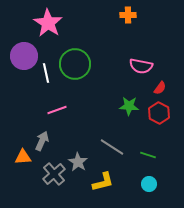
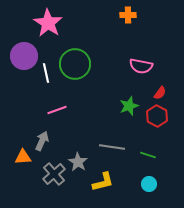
red semicircle: moved 5 px down
green star: rotated 24 degrees counterclockwise
red hexagon: moved 2 px left, 3 px down
gray line: rotated 25 degrees counterclockwise
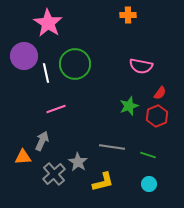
pink line: moved 1 px left, 1 px up
red hexagon: rotated 10 degrees clockwise
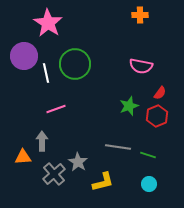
orange cross: moved 12 px right
gray arrow: rotated 24 degrees counterclockwise
gray line: moved 6 px right
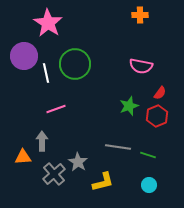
cyan circle: moved 1 px down
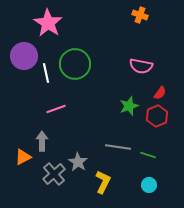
orange cross: rotated 21 degrees clockwise
orange triangle: rotated 24 degrees counterclockwise
yellow L-shape: rotated 50 degrees counterclockwise
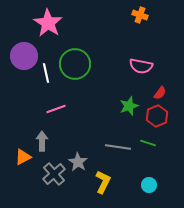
green line: moved 12 px up
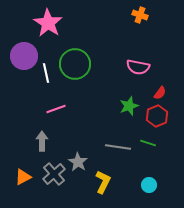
pink semicircle: moved 3 px left, 1 px down
orange triangle: moved 20 px down
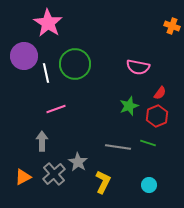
orange cross: moved 32 px right, 11 px down
